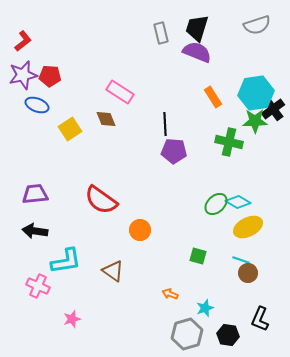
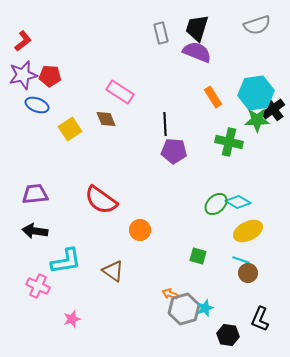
green star: moved 2 px right, 1 px up
yellow ellipse: moved 4 px down
gray hexagon: moved 3 px left, 25 px up
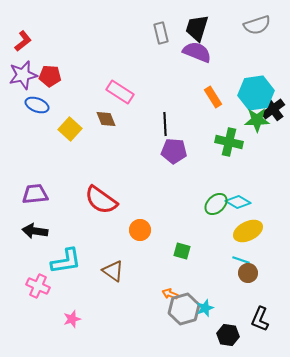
yellow square: rotated 15 degrees counterclockwise
green square: moved 16 px left, 5 px up
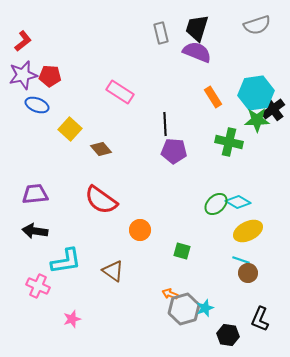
brown diamond: moved 5 px left, 30 px down; rotated 20 degrees counterclockwise
